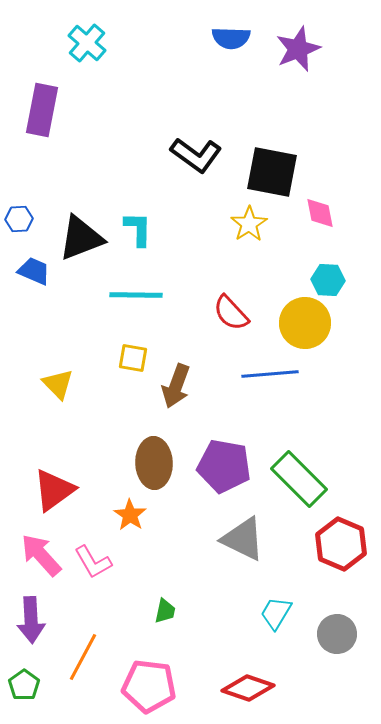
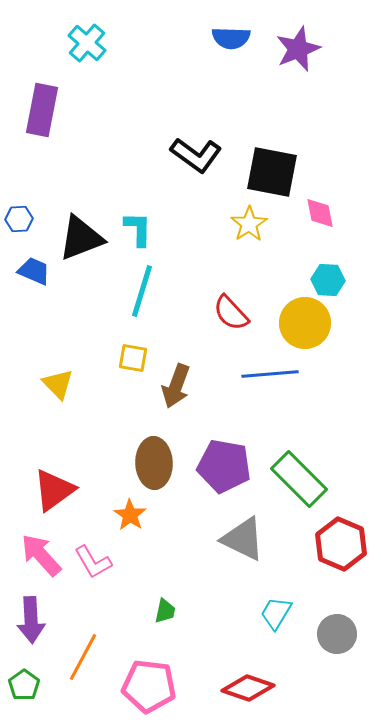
cyan line: moved 6 px right, 4 px up; rotated 74 degrees counterclockwise
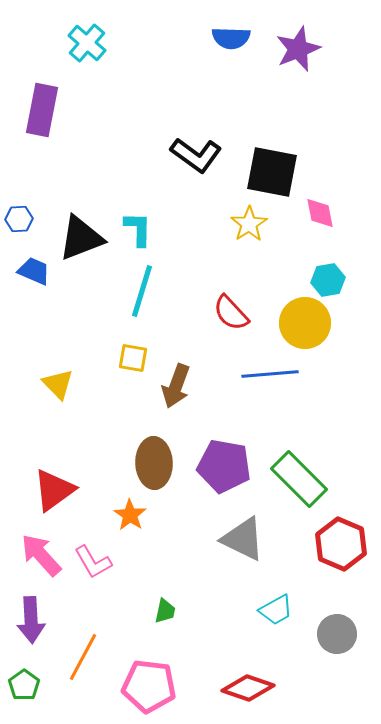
cyan hexagon: rotated 12 degrees counterclockwise
cyan trapezoid: moved 3 px up; rotated 150 degrees counterclockwise
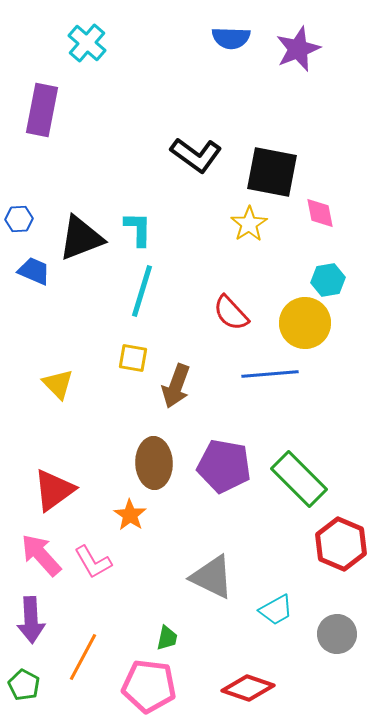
gray triangle: moved 31 px left, 38 px down
green trapezoid: moved 2 px right, 27 px down
green pentagon: rotated 8 degrees counterclockwise
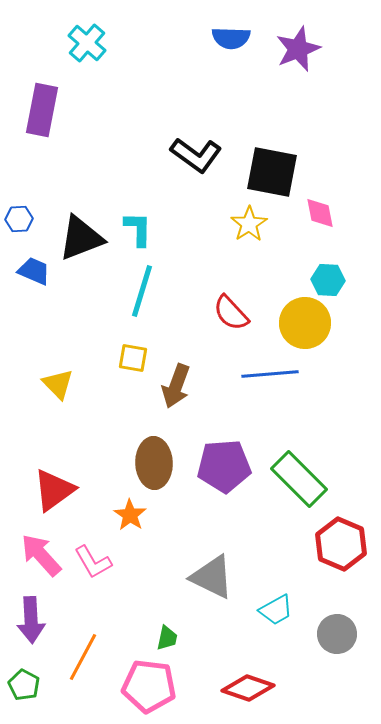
cyan hexagon: rotated 12 degrees clockwise
purple pentagon: rotated 14 degrees counterclockwise
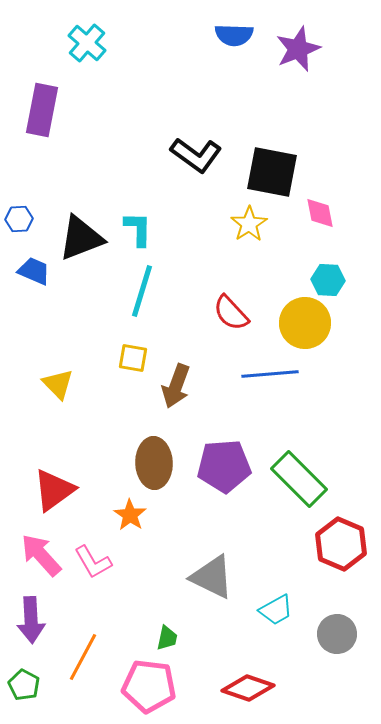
blue semicircle: moved 3 px right, 3 px up
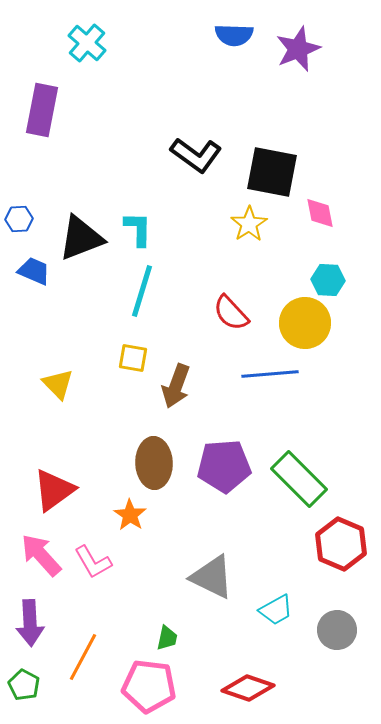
purple arrow: moved 1 px left, 3 px down
gray circle: moved 4 px up
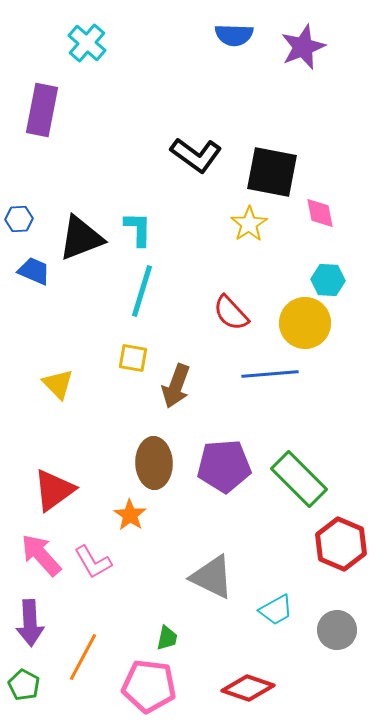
purple star: moved 5 px right, 2 px up
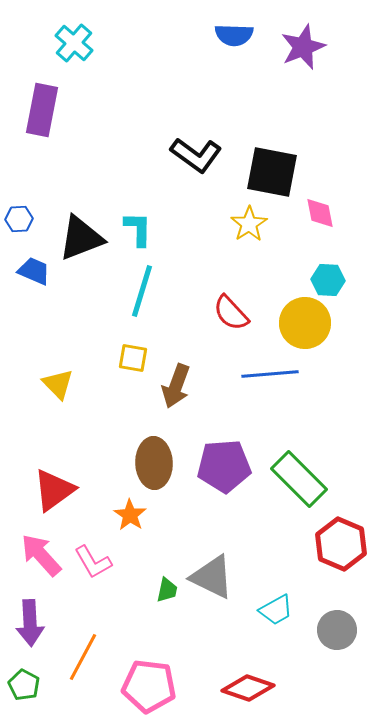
cyan cross: moved 13 px left
green trapezoid: moved 48 px up
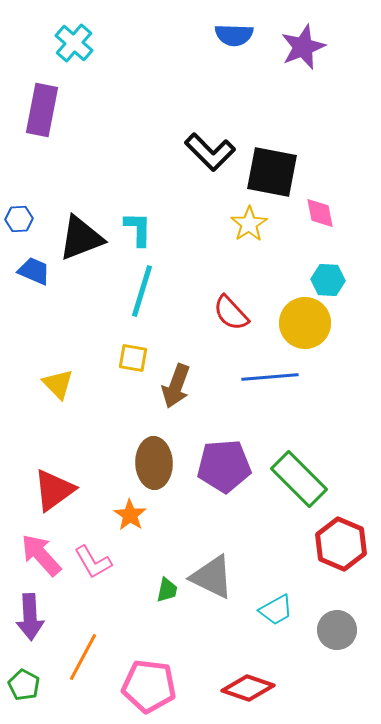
black L-shape: moved 14 px right, 3 px up; rotated 9 degrees clockwise
blue line: moved 3 px down
purple arrow: moved 6 px up
